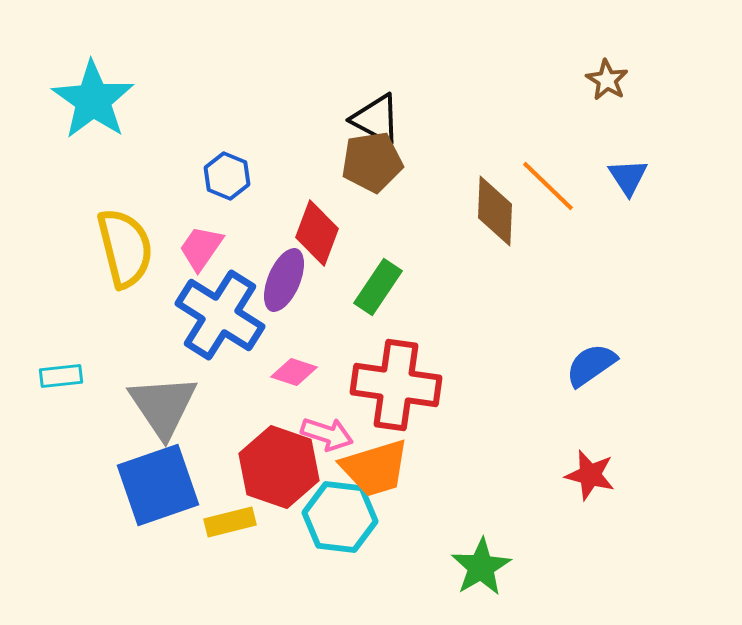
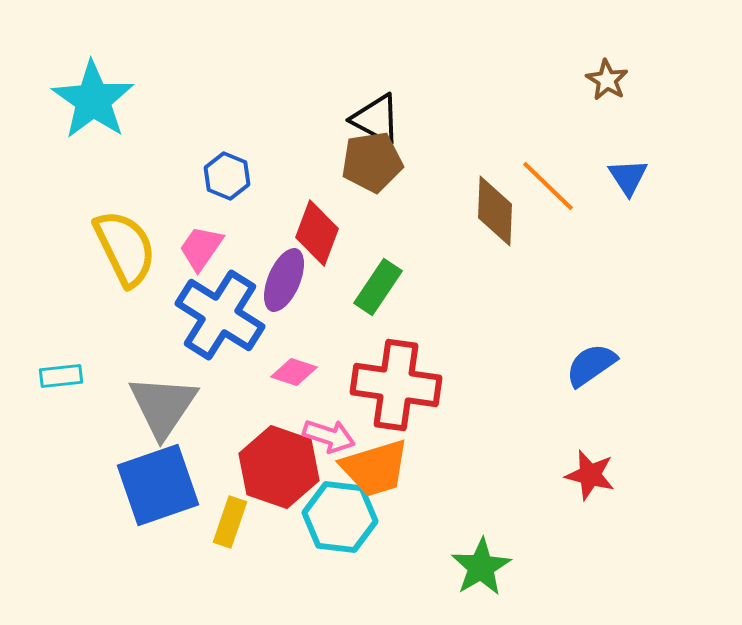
yellow semicircle: rotated 12 degrees counterclockwise
gray triangle: rotated 8 degrees clockwise
pink arrow: moved 2 px right, 2 px down
yellow rectangle: rotated 57 degrees counterclockwise
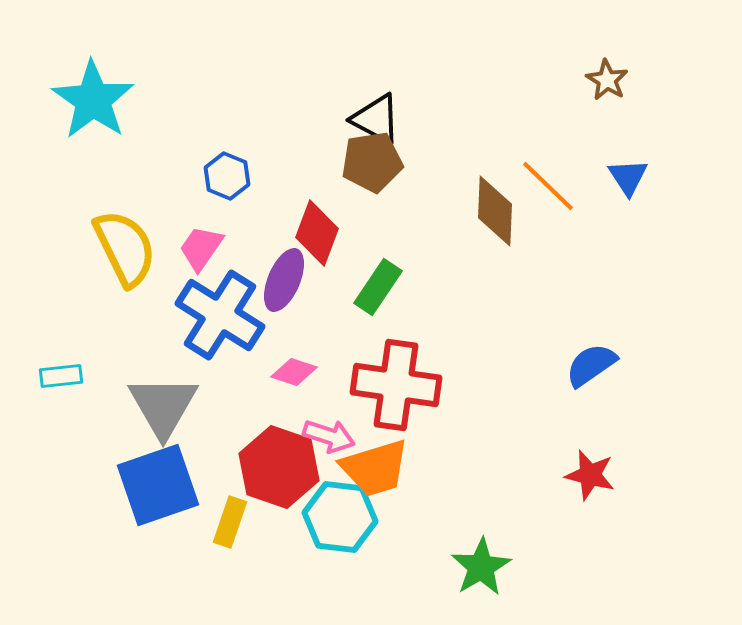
gray triangle: rotated 4 degrees counterclockwise
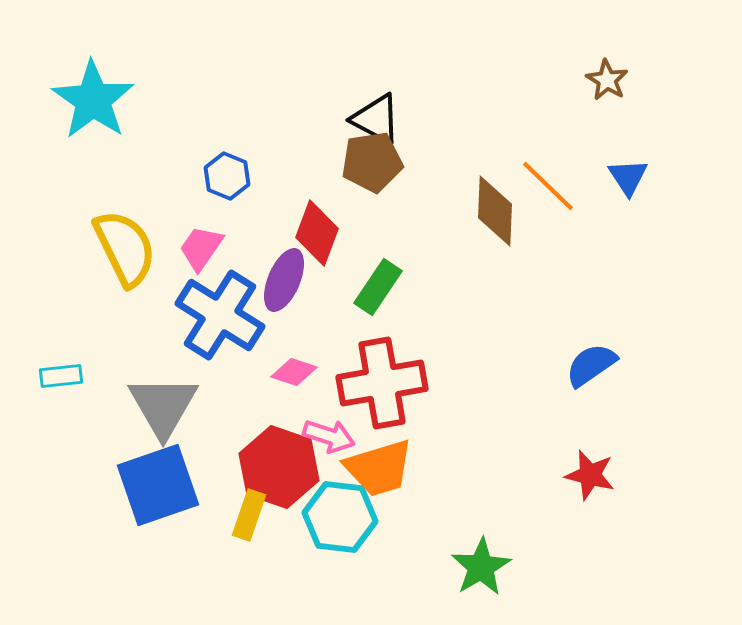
red cross: moved 14 px left, 2 px up; rotated 18 degrees counterclockwise
orange trapezoid: moved 4 px right
yellow rectangle: moved 19 px right, 7 px up
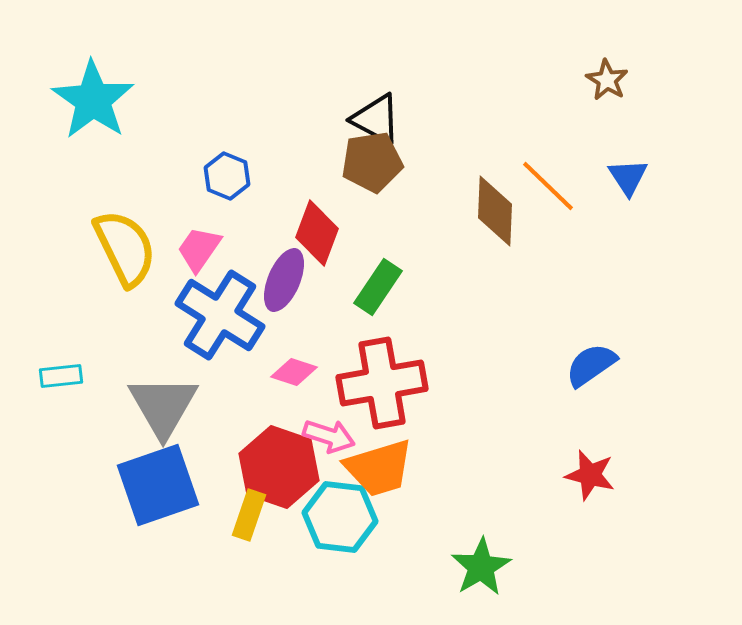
pink trapezoid: moved 2 px left, 1 px down
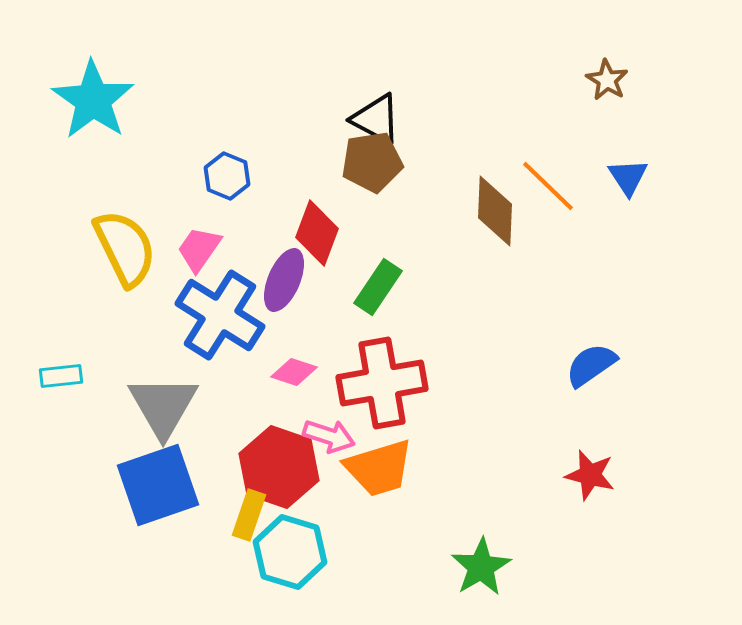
cyan hexagon: moved 50 px left, 35 px down; rotated 10 degrees clockwise
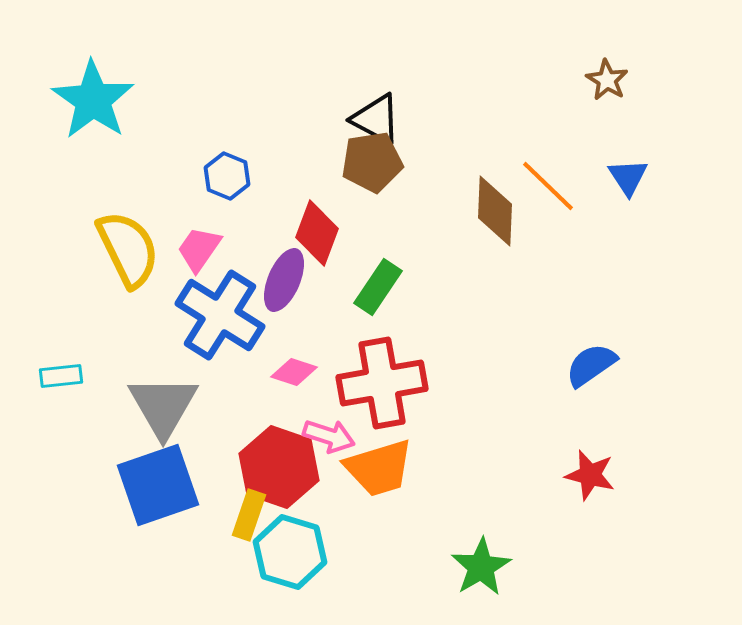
yellow semicircle: moved 3 px right, 1 px down
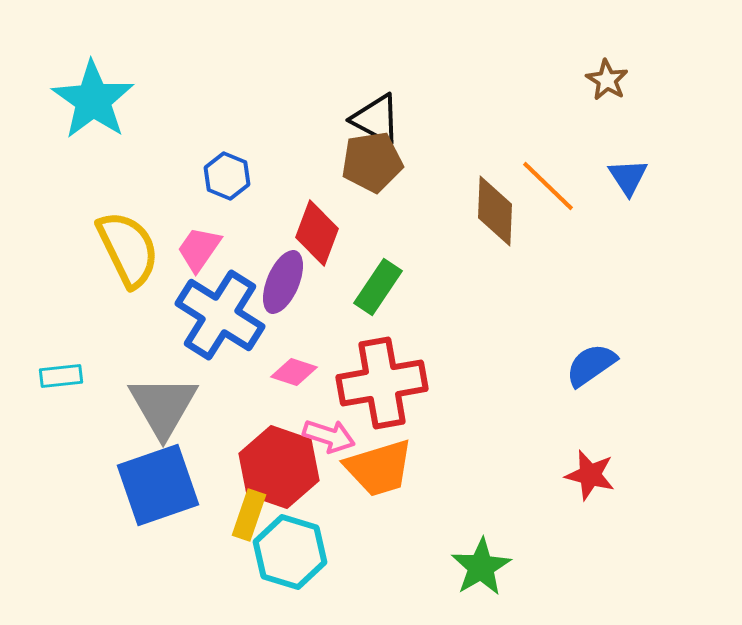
purple ellipse: moved 1 px left, 2 px down
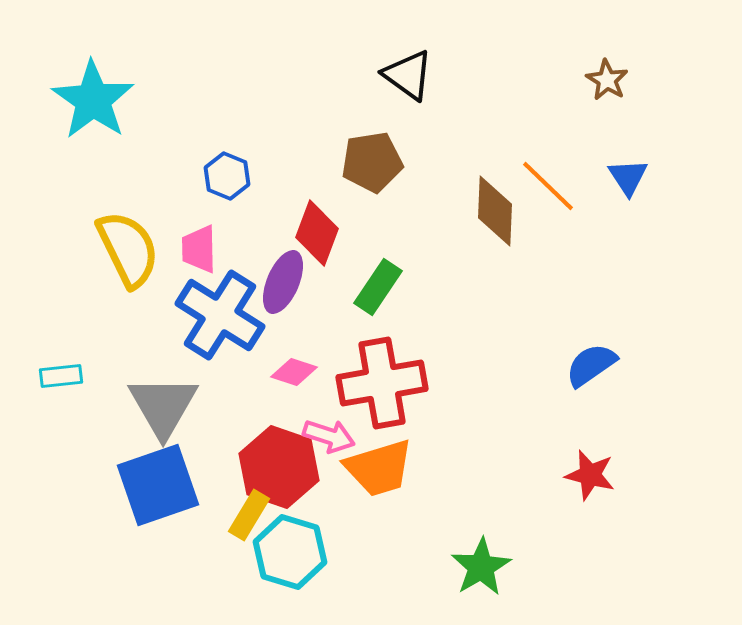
black triangle: moved 32 px right, 44 px up; rotated 8 degrees clockwise
pink trapezoid: rotated 36 degrees counterclockwise
yellow rectangle: rotated 12 degrees clockwise
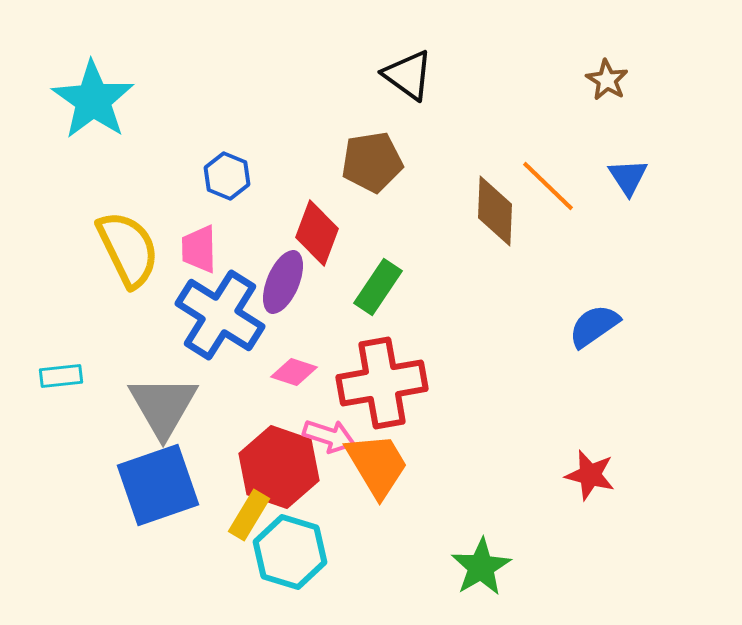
blue semicircle: moved 3 px right, 39 px up
orange trapezoid: moved 2 px left, 3 px up; rotated 104 degrees counterclockwise
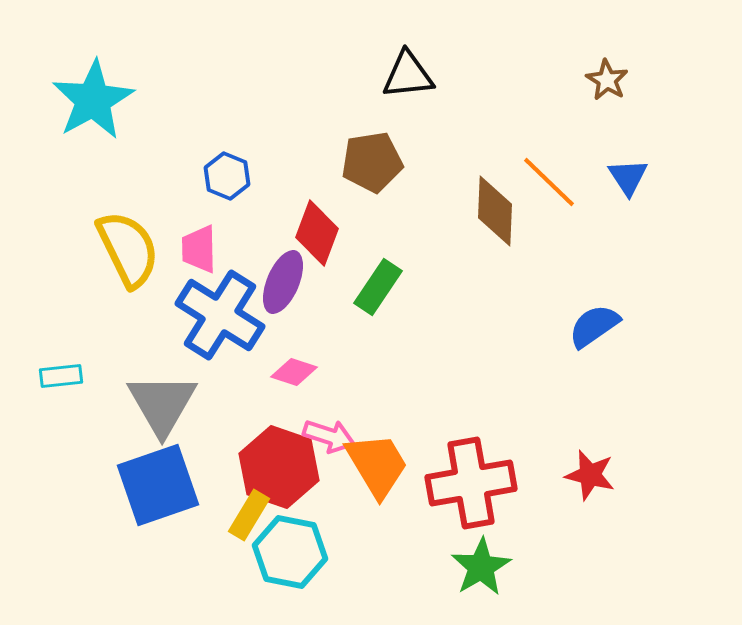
black triangle: rotated 42 degrees counterclockwise
cyan star: rotated 8 degrees clockwise
orange line: moved 1 px right, 4 px up
red cross: moved 89 px right, 100 px down
gray triangle: moved 1 px left, 2 px up
cyan hexagon: rotated 6 degrees counterclockwise
